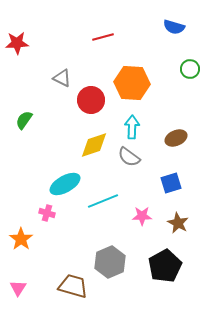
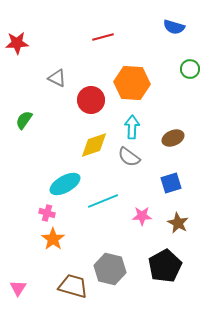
gray triangle: moved 5 px left
brown ellipse: moved 3 px left
orange star: moved 32 px right
gray hexagon: moved 7 px down; rotated 24 degrees counterclockwise
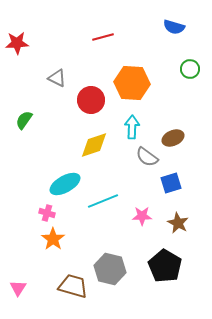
gray semicircle: moved 18 px right
black pentagon: rotated 12 degrees counterclockwise
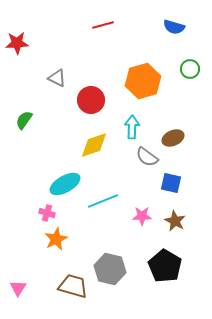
red line: moved 12 px up
orange hexagon: moved 11 px right, 2 px up; rotated 20 degrees counterclockwise
blue square: rotated 30 degrees clockwise
brown star: moved 3 px left, 2 px up
orange star: moved 3 px right; rotated 10 degrees clockwise
